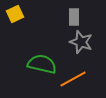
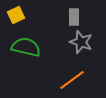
yellow square: moved 1 px right, 1 px down
green semicircle: moved 16 px left, 17 px up
orange line: moved 1 px left, 1 px down; rotated 8 degrees counterclockwise
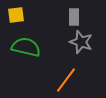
yellow square: rotated 18 degrees clockwise
orange line: moved 6 px left; rotated 16 degrees counterclockwise
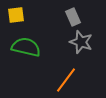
gray rectangle: moved 1 px left; rotated 24 degrees counterclockwise
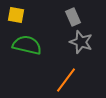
yellow square: rotated 18 degrees clockwise
green semicircle: moved 1 px right, 2 px up
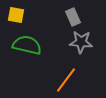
gray star: rotated 15 degrees counterclockwise
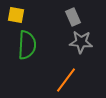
green semicircle: rotated 80 degrees clockwise
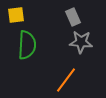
yellow square: rotated 18 degrees counterclockwise
